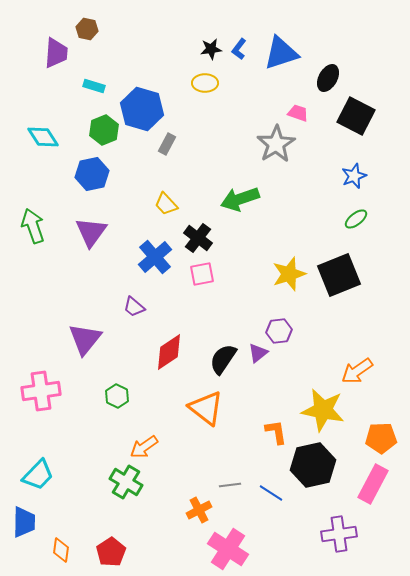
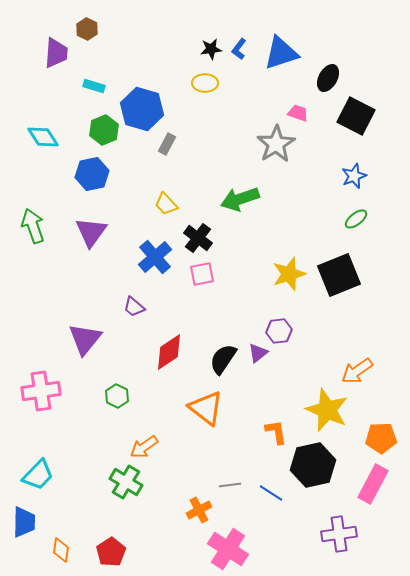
brown hexagon at (87, 29): rotated 15 degrees clockwise
yellow star at (323, 410): moved 4 px right; rotated 12 degrees clockwise
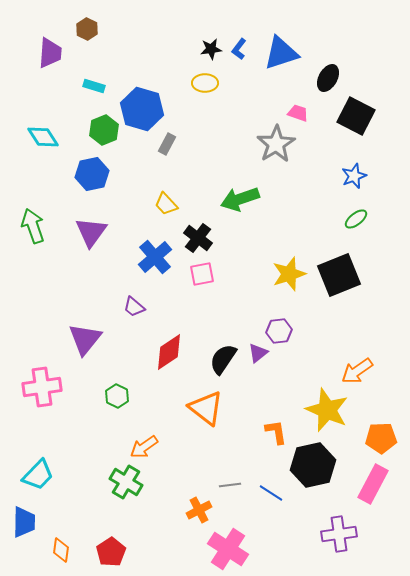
purple trapezoid at (56, 53): moved 6 px left
pink cross at (41, 391): moved 1 px right, 4 px up
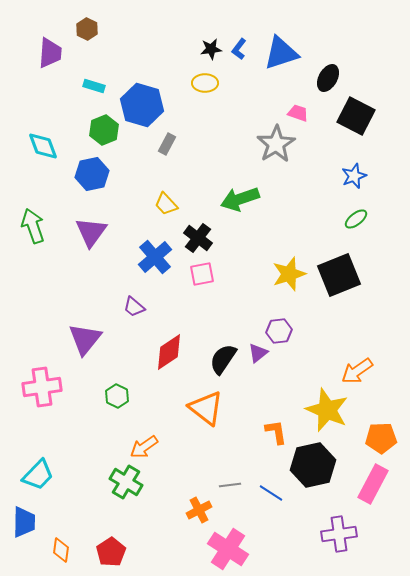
blue hexagon at (142, 109): moved 4 px up
cyan diamond at (43, 137): moved 9 px down; rotated 12 degrees clockwise
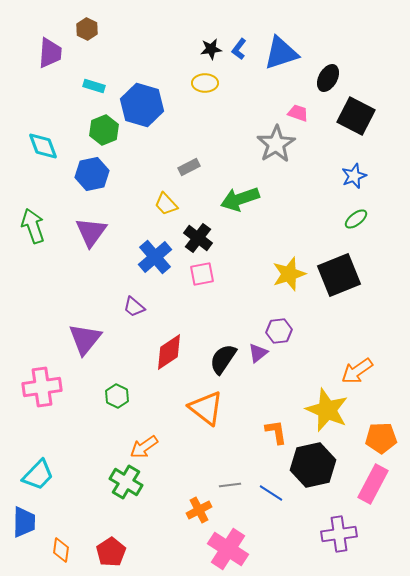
gray rectangle at (167, 144): moved 22 px right, 23 px down; rotated 35 degrees clockwise
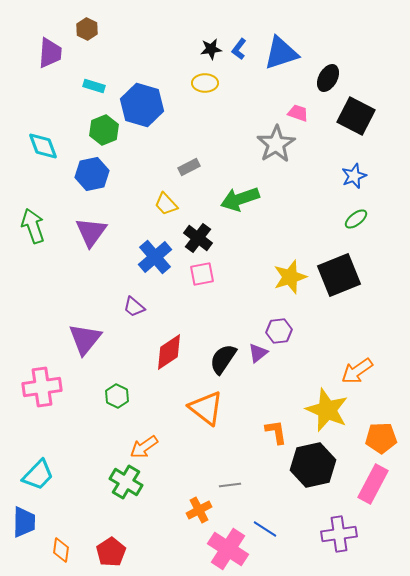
yellow star at (289, 274): moved 1 px right, 3 px down
blue line at (271, 493): moved 6 px left, 36 px down
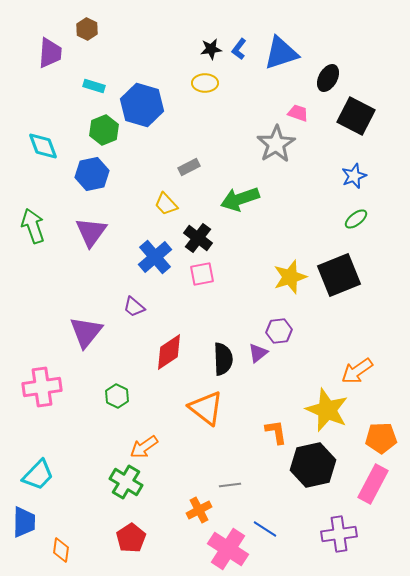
purple triangle at (85, 339): moved 1 px right, 7 px up
black semicircle at (223, 359): rotated 144 degrees clockwise
red pentagon at (111, 552): moved 20 px right, 14 px up
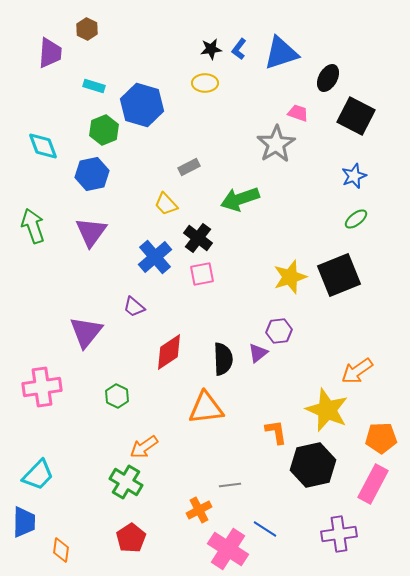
orange triangle at (206, 408): rotated 45 degrees counterclockwise
